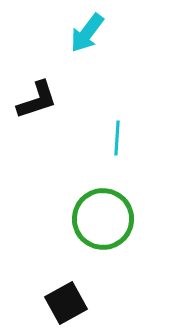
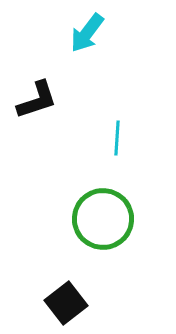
black square: rotated 9 degrees counterclockwise
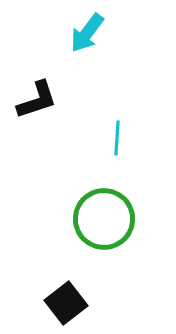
green circle: moved 1 px right
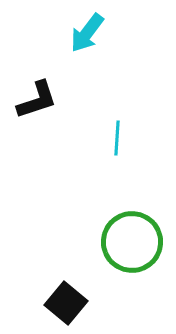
green circle: moved 28 px right, 23 px down
black square: rotated 12 degrees counterclockwise
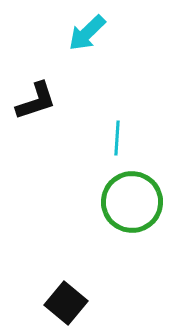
cyan arrow: rotated 9 degrees clockwise
black L-shape: moved 1 px left, 1 px down
green circle: moved 40 px up
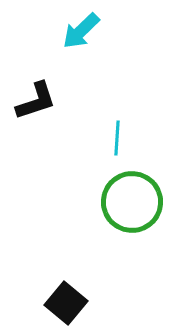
cyan arrow: moved 6 px left, 2 px up
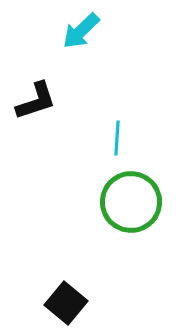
green circle: moved 1 px left
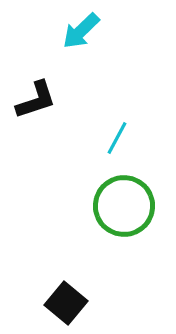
black L-shape: moved 1 px up
cyan line: rotated 24 degrees clockwise
green circle: moved 7 px left, 4 px down
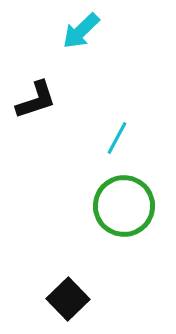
black square: moved 2 px right, 4 px up; rotated 6 degrees clockwise
